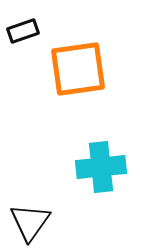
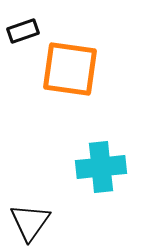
orange square: moved 8 px left; rotated 16 degrees clockwise
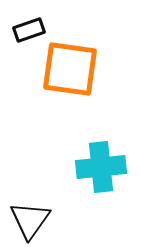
black rectangle: moved 6 px right, 1 px up
black triangle: moved 2 px up
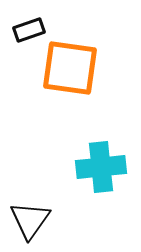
orange square: moved 1 px up
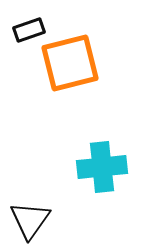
orange square: moved 5 px up; rotated 22 degrees counterclockwise
cyan cross: moved 1 px right
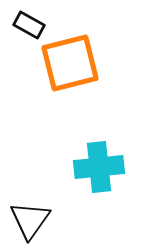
black rectangle: moved 5 px up; rotated 48 degrees clockwise
cyan cross: moved 3 px left
